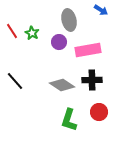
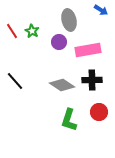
green star: moved 2 px up
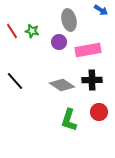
green star: rotated 16 degrees counterclockwise
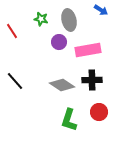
green star: moved 9 px right, 12 px up
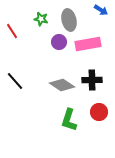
pink rectangle: moved 6 px up
